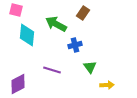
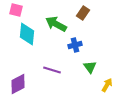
cyan diamond: moved 1 px up
yellow arrow: rotated 56 degrees counterclockwise
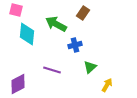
green triangle: rotated 24 degrees clockwise
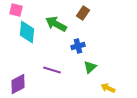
cyan diamond: moved 2 px up
blue cross: moved 3 px right, 1 px down
yellow arrow: moved 1 px right, 3 px down; rotated 96 degrees counterclockwise
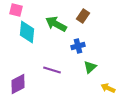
brown rectangle: moved 3 px down
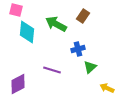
blue cross: moved 3 px down
yellow arrow: moved 1 px left
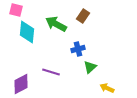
purple line: moved 1 px left, 2 px down
purple diamond: moved 3 px right
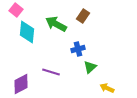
pink square: rotated 24 degrees clockwise
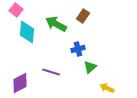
purple diamond: moved 1 px left, 1 px up
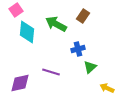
pink square: rotated 16 degrees clockwise
purple diamond: rotated 15 degrees clockwise
